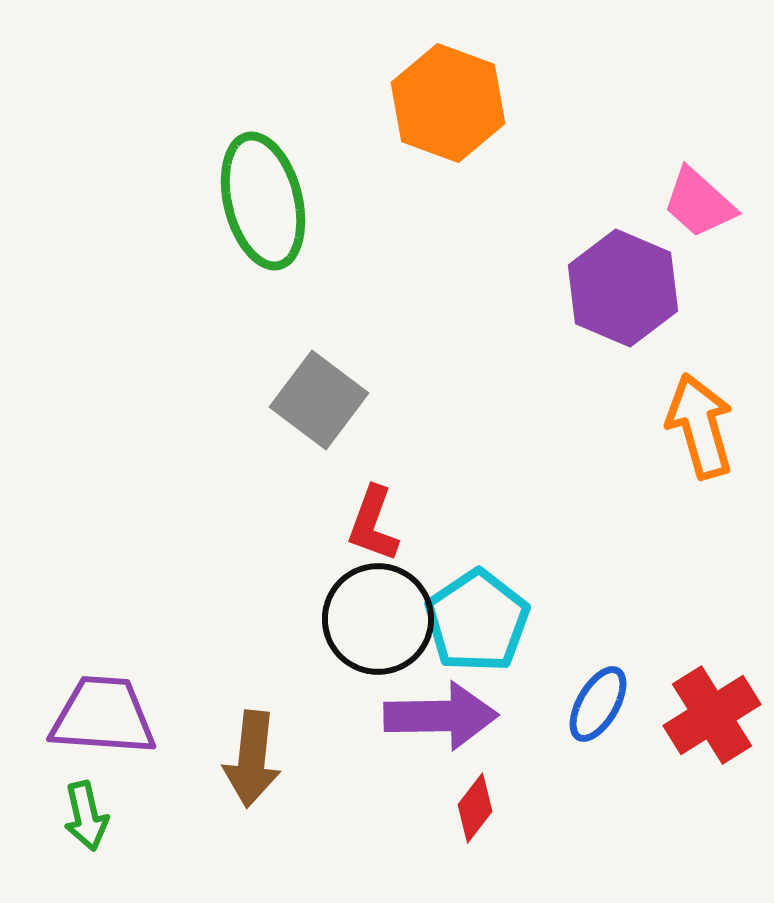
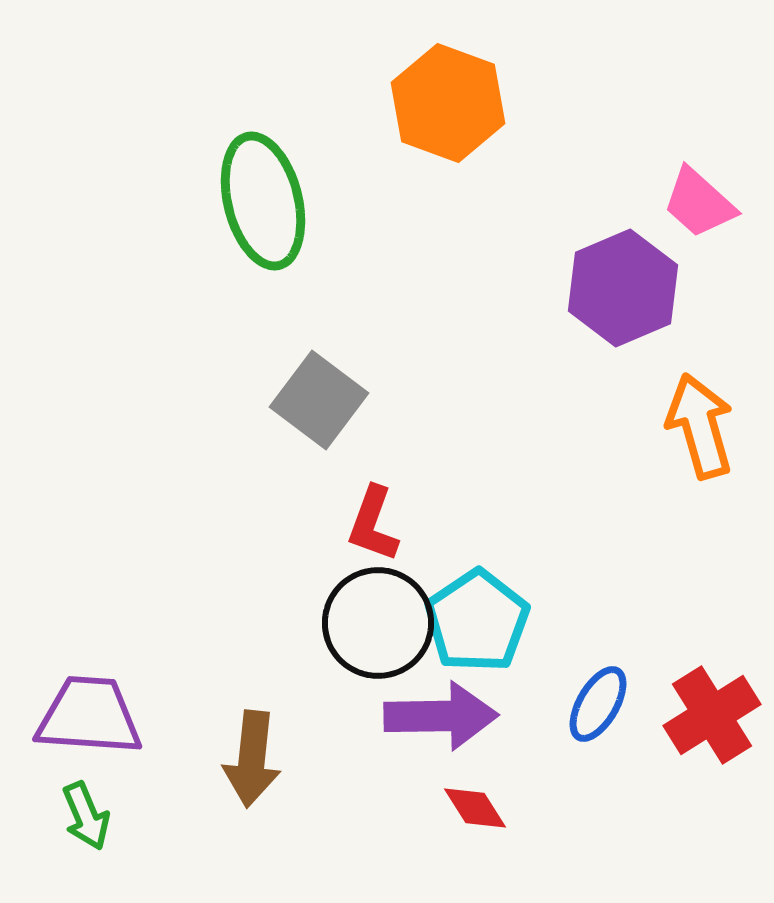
purple hexagon: rotated 14 degrees clockwise
black circle: moved 4 px down
purple trapezoid: moved 14 px left
red diamond: rotated 70 degrees counterclockwise
green arrow: rotated 10 degrees counterclockwise
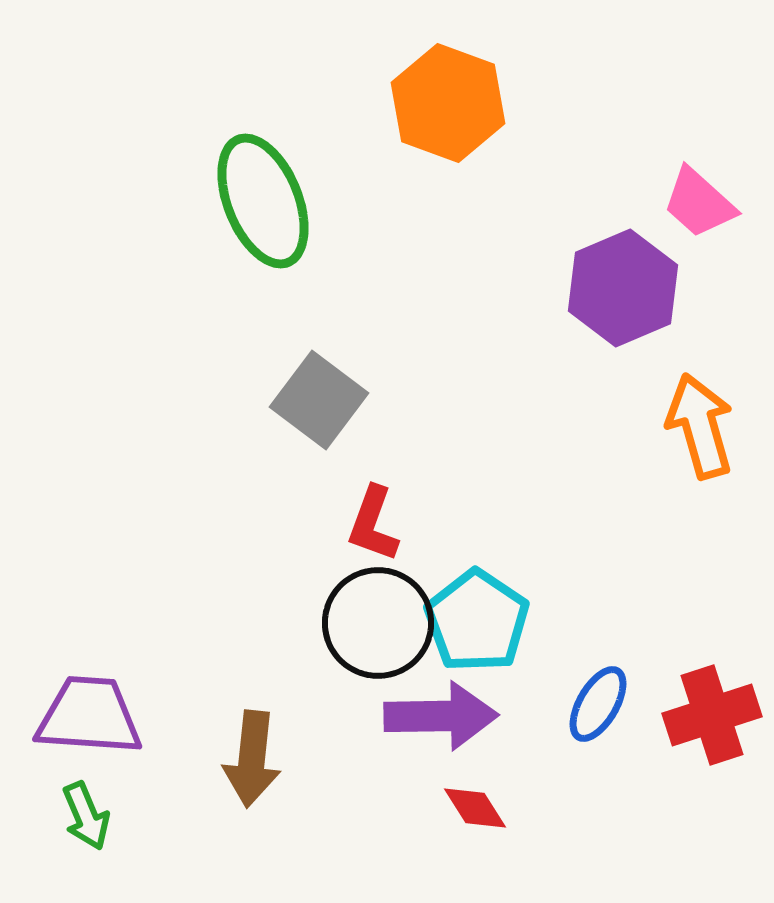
green ellipse: rotated 8 degrees counterclockwise
cyan pentagon: rotated 4 degrees counterclockwise
red cross: rotated 14 degrees clockwise
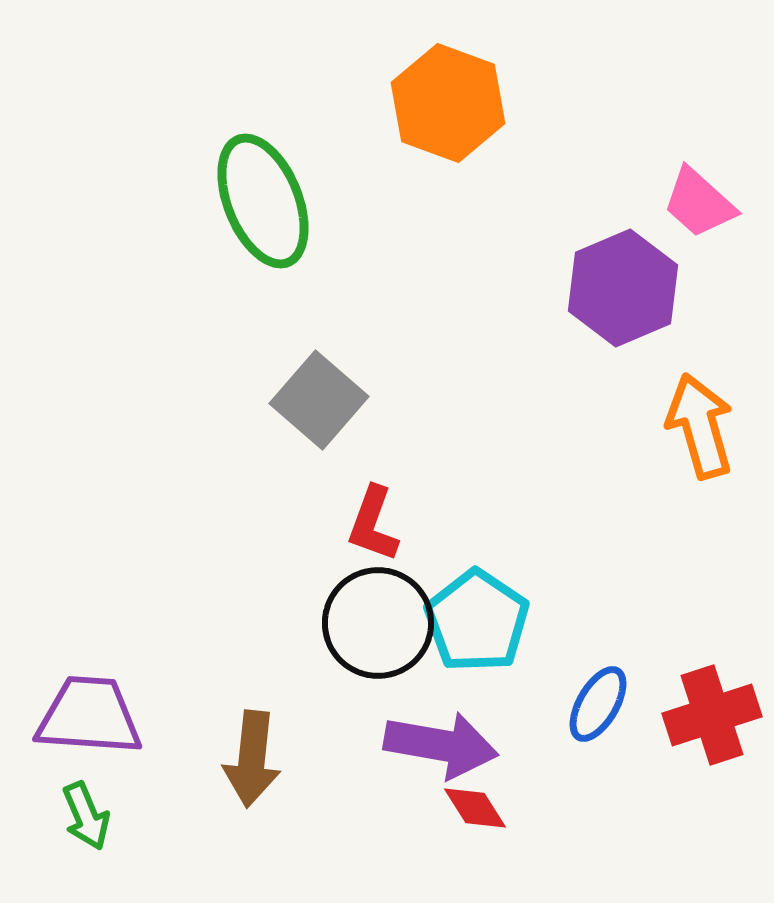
gray square: rotated 4 degrees clockwise
purple arrow: moved 29 px down; rotated 11 degrees clockwise
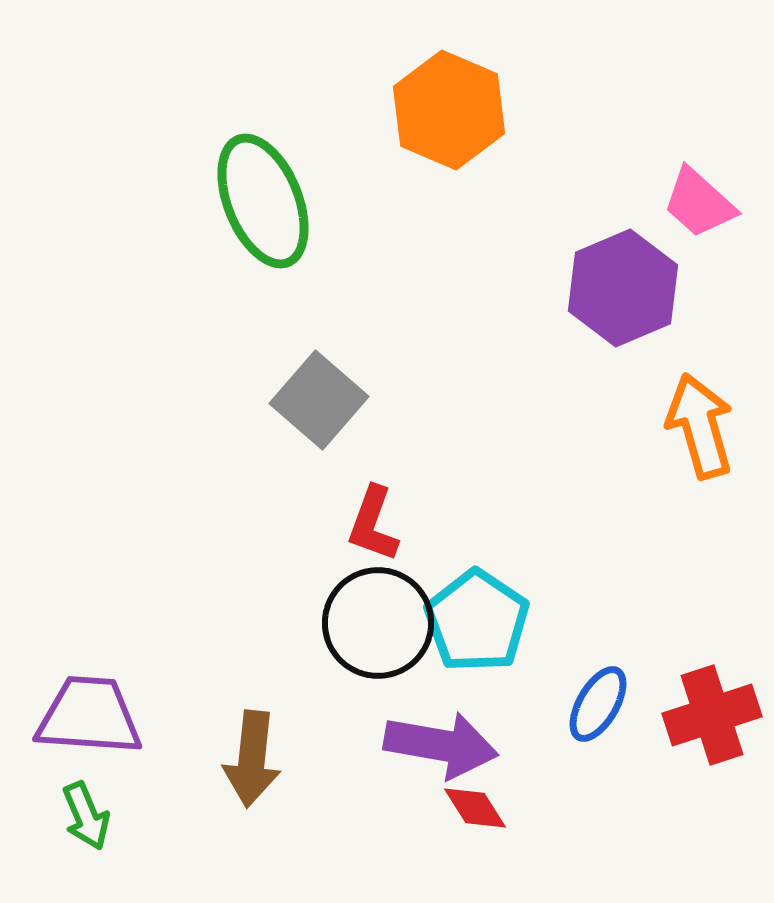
orange hexagon: moved 1 px right, 7 px down; rotated 3 degrees clockwise
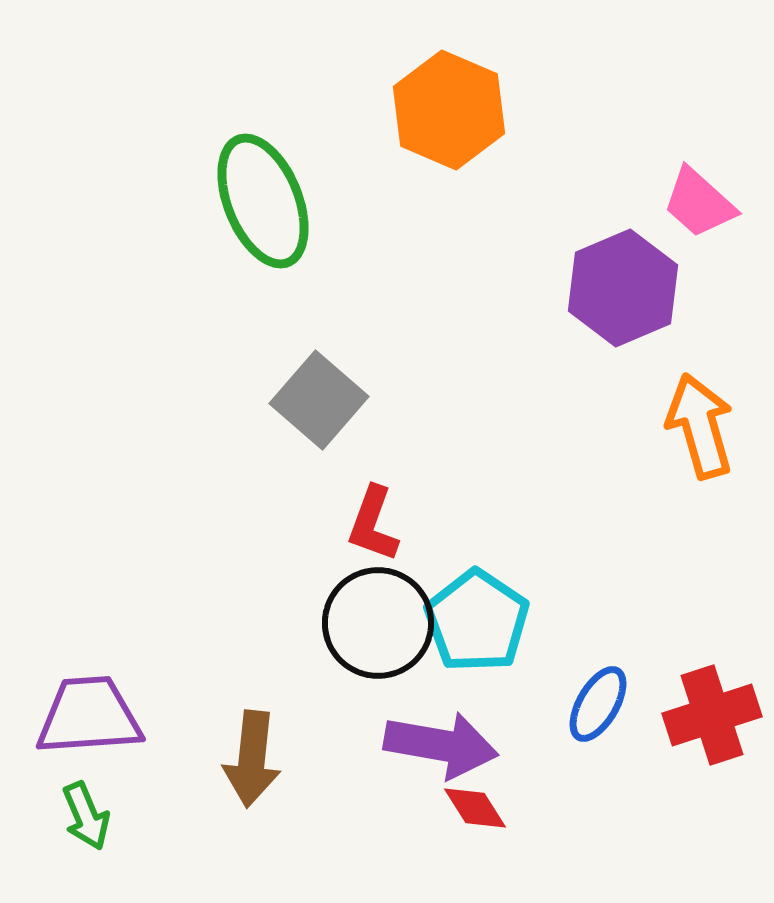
purple trapezoid: rotated 8 degrees counterclockwise
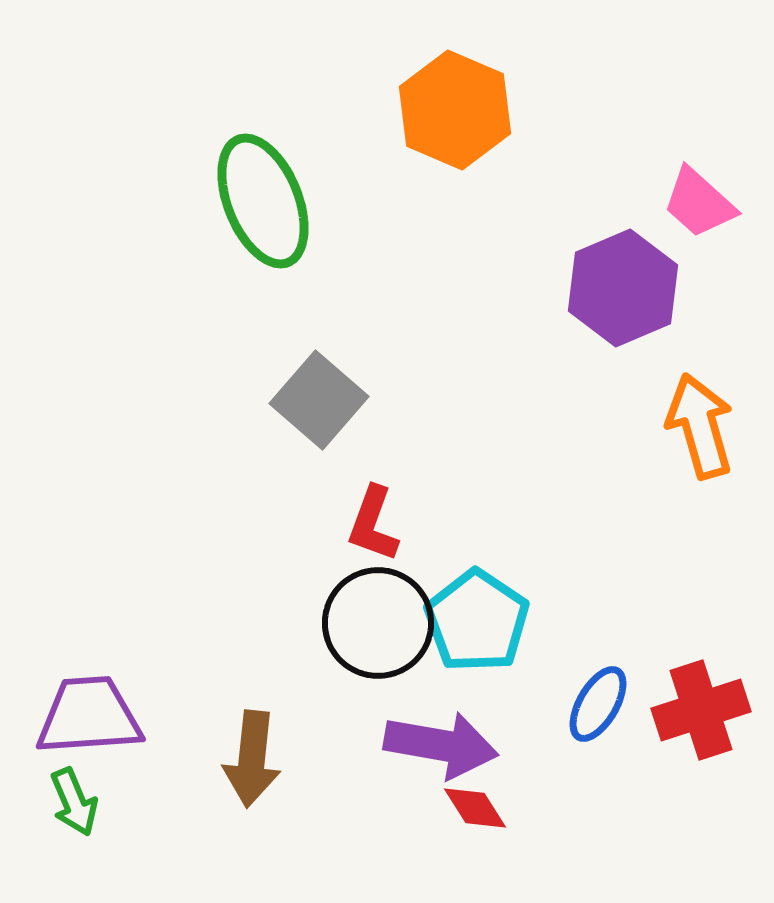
orange hexagon: moved 6 px right
red cross: moved 11 px left, 5 px up
green arrow: moved 12 px left, 14 px up
